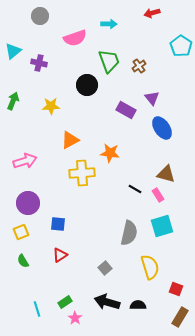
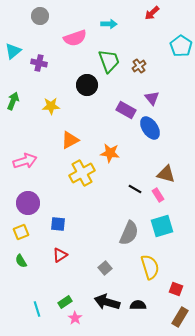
red arrow: rotated 28 degrees counterclockwise
blue ellipse: moved 12 px left
yellow cross: rotated 25 degrees counterclockwise
gray semicircle: rotated 10 degrees clockwise
green semicircle: moved 2 px left
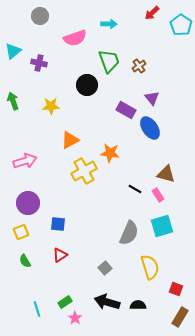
cyan pentagon: moved 21 px up
green arrow: rotated 42 degrees counterclockwise
yellow cross: moved 2 px right, 2 px up
green semicircle: moved 4 px right
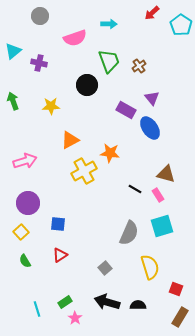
yellow square: rotated 21 degrees counterclockwise
